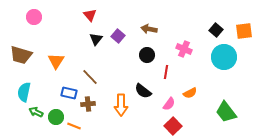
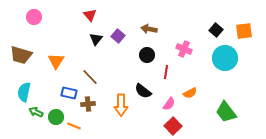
cyan circle: moved 1 px right, 1 px down
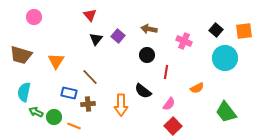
pink cross: moved 8 px up
orange semicircle: moved 7 px right, 5 px up
green circle: moved 2 px left
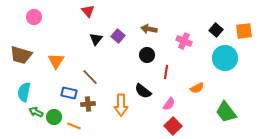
red triangle: moved 2 px left, 4 px up
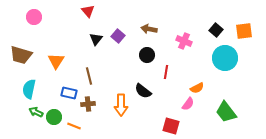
brown line: moved 1 px left, 1 px up; rotated 30 degrees clockwise
cyan semicircle: moved 5 px right, 3 px up
pink semicircle: moved 19 px right
red square: moved 2 px left; rotated 30 degrees counterclockwise
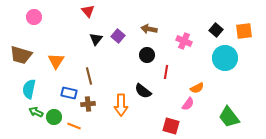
green trapezoid: moved 3 px right, 5 px down
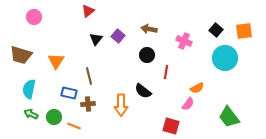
red triangle: rotated 32 degrees clockwise
green arrow: moved 5 px left, 2 px down
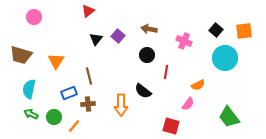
orange semicircle: moved 1 px right, 3 px up
blue rectangle: rotated 35 degrees counterclockwise
orange line: rotated 72 degrees counterclockwise
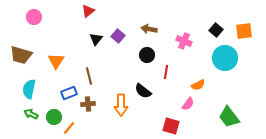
orange line: moved 5 px left, 2 px down
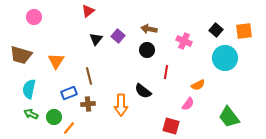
black circle: moved 5 px up
